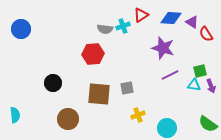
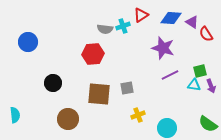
blue circle: moved 7 px right, 13 px down
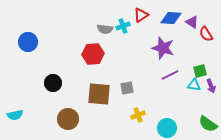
cyan semicircle: rotated 84 degrees clockwise
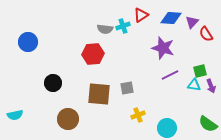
purple triangle: rotated 40 degrees clockwise
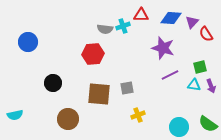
red triangle: rotated 35 degrees clockwise
green square: moved 4 px up
cyan circle: moved 12 px right, 1 px up
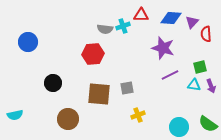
red semicircle: rotated 28 degrees clockwise
